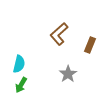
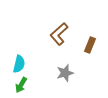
gray star: moved 3 px left, 1 px up; rotated 18 degrees clockwise
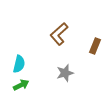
brown rectangle: moved 5 px right, 1 px down
green arrow: rotated 147 degrees counterclockwise
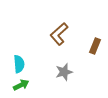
cyan semicircle: rotated 18 degrees counterclockwise
gray star: moved 1 px left, 1 px up
